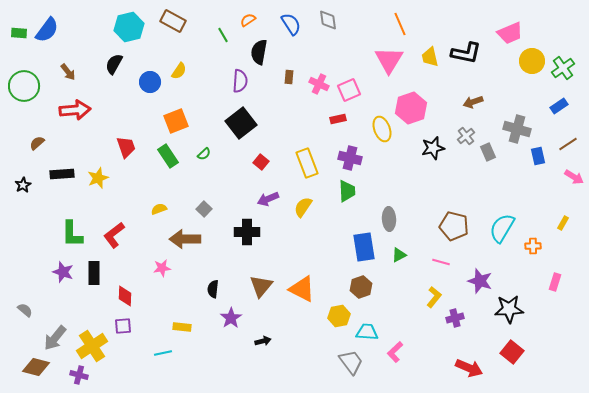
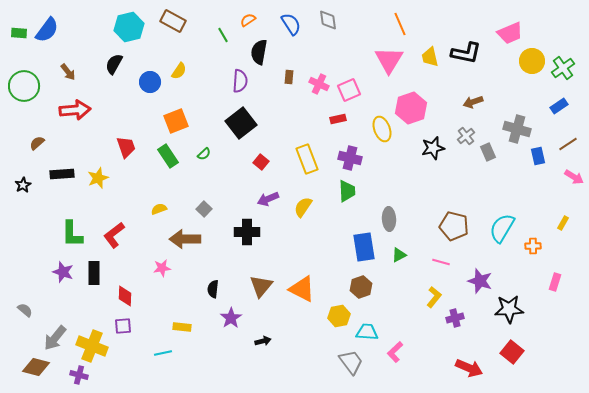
yellow rectangle at (307, 163): moved 4 px up
yellow cross at (92, 346): rotated 36 degrees counterclockwise
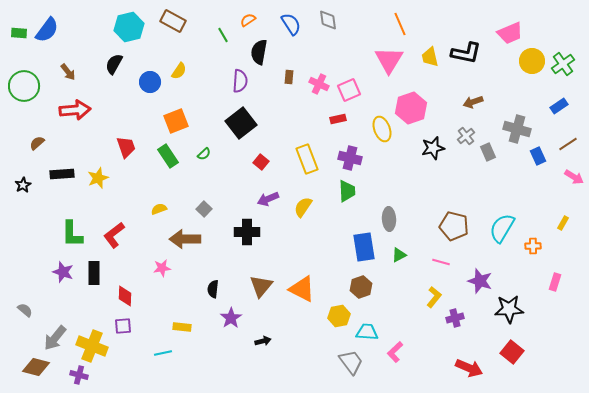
green cross at (563, 68): moved 4 px up
blue rectangle at (538, 156): rotated 12 degrees counterclockwise
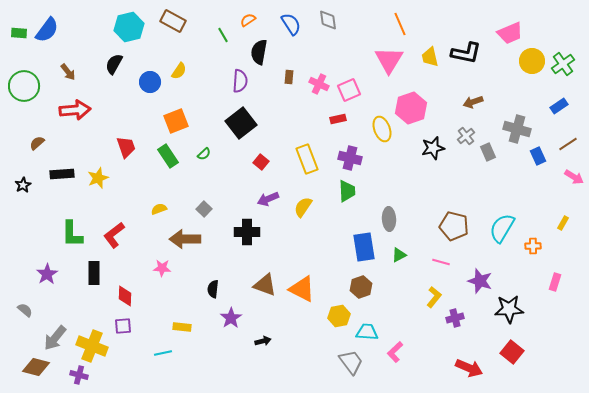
pink star at (162, 268): rotated 12 degrees clockwise
purple star at (63, 272): moved 16 px left, 2 px down; rotated 20 degrees clockwise
brown triangle at (261, 286): moved 4 px right, 1 px up; rotated 50 degrees counterclockwise
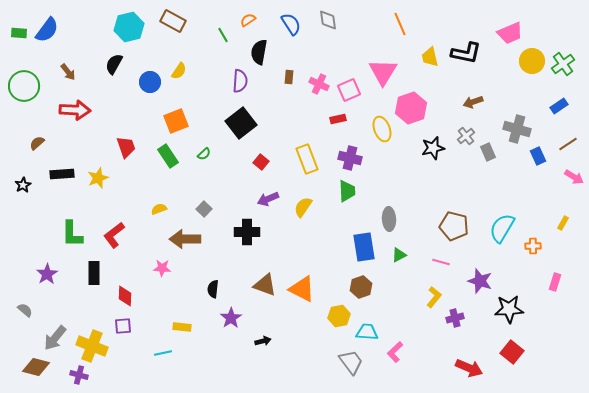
pink triangle at (389, 60): moved 6 px left, 12 px down
red arrow at (75, 110): rotated 8 degrees clockwise
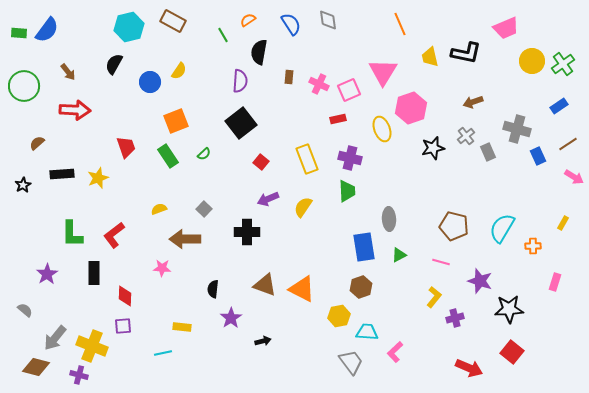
pink trapezoid at (510, 33): moved 4 px left, 5 px up
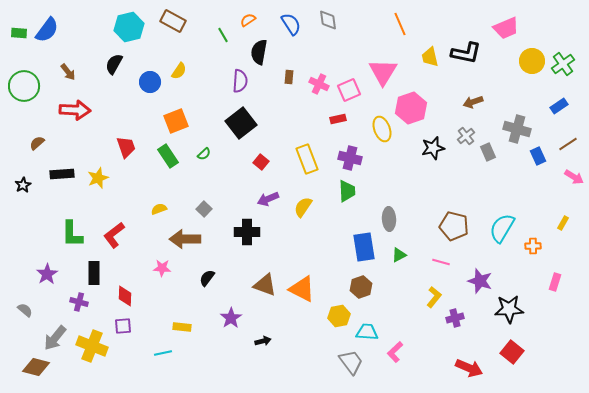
black semicircle at (213, 289): moved 6 px left, 11 px up; rotated 30 degrees clockwise
purple cross at (79, 375): moved 73 px up
